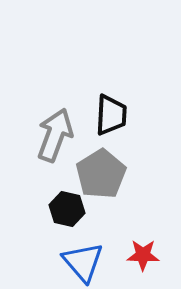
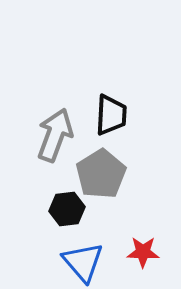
black hexagon: rotated 20 degrees counterclockwise
red star: moved 3 px up
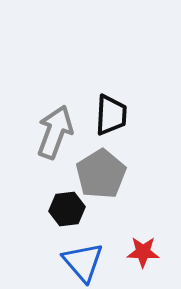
gray arrow: moved 3 px up
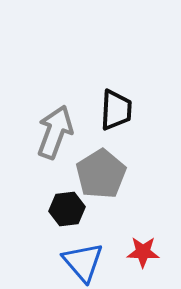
black trapezoid: moved 5 px right, 5 px up
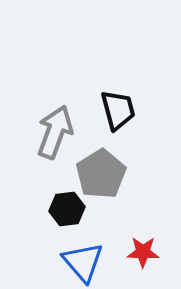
black trapezoid: moved 2 px right; rotated 18 degrees counterclockwise
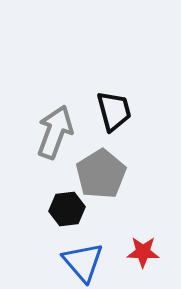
black trapezoid: moved 4 px left, 1 px down
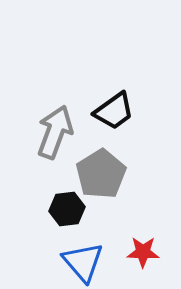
black trapezoid: rotated 69 degrees clockwise
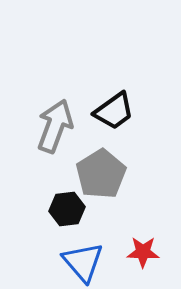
gray arrow: moved 6 px up
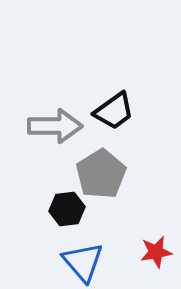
gray arrow: rotated 70 degrees clockwise
red star: moved 13 px right; rotated 12 degrees counterclockwise
